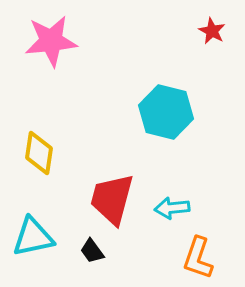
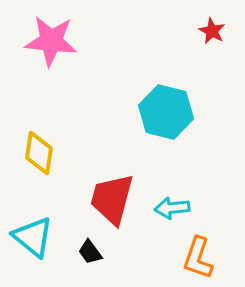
pink star: rotated 12 degrees clockwise
cyan triangle: rotated 51 degrees clockwise
black trapezoid: moved 2 px left, 1 px down
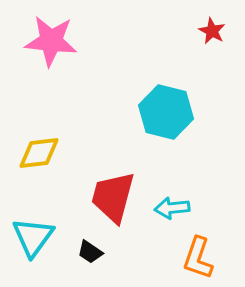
yellow diamond: rotated 75 degrees clockwise
red trapezoid: moved 1 px right, 2 px up
cyan triangle: rotated 27 degrees clockwise
black trapezoid: rotated 20 degrees counterclockwise
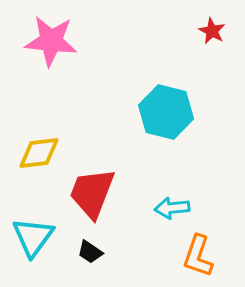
red trapezoid: moved 21 px left, 4 px up; rotated 6 degrees clockwise
orange L-shape: moved 2 px up
